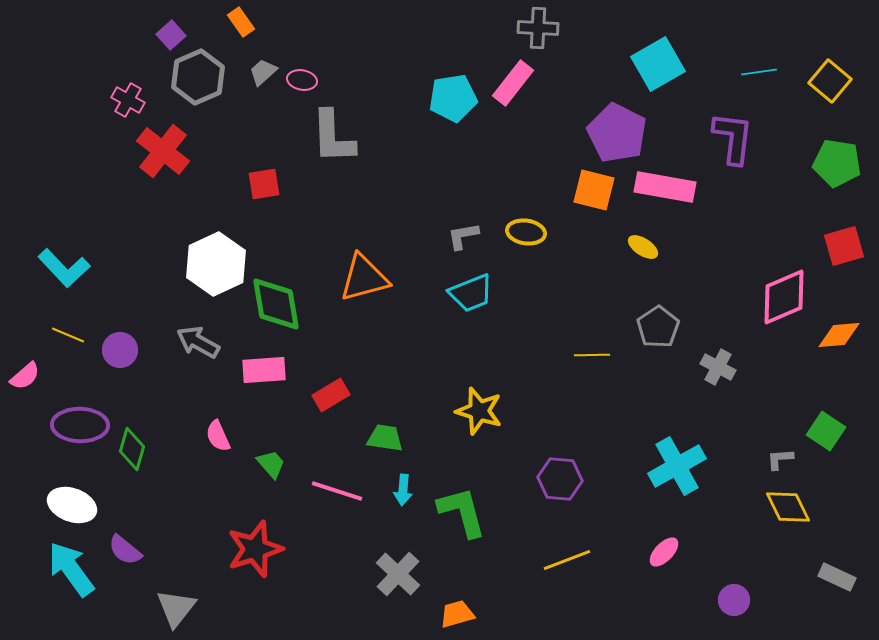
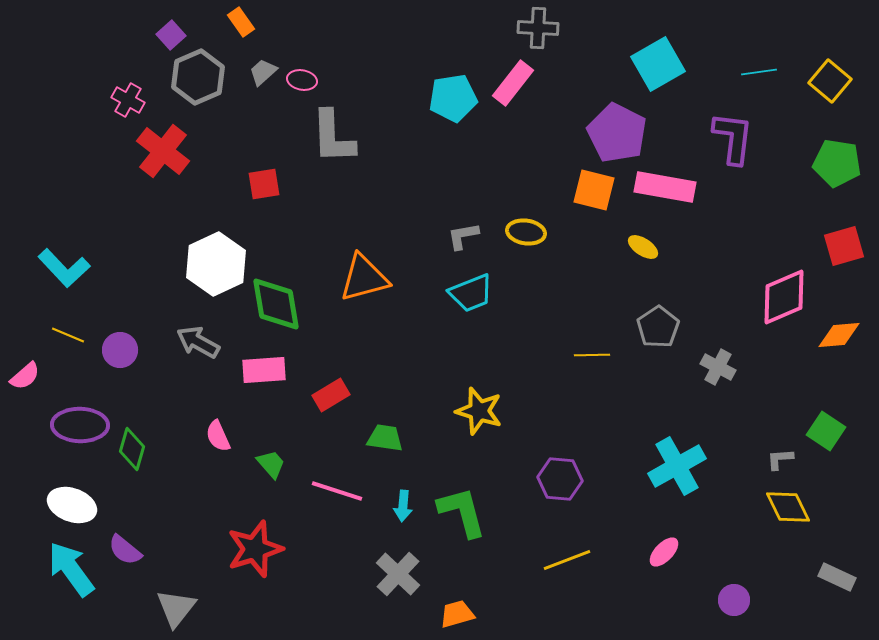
cyan arrow at (403, 490): moved 16 px down
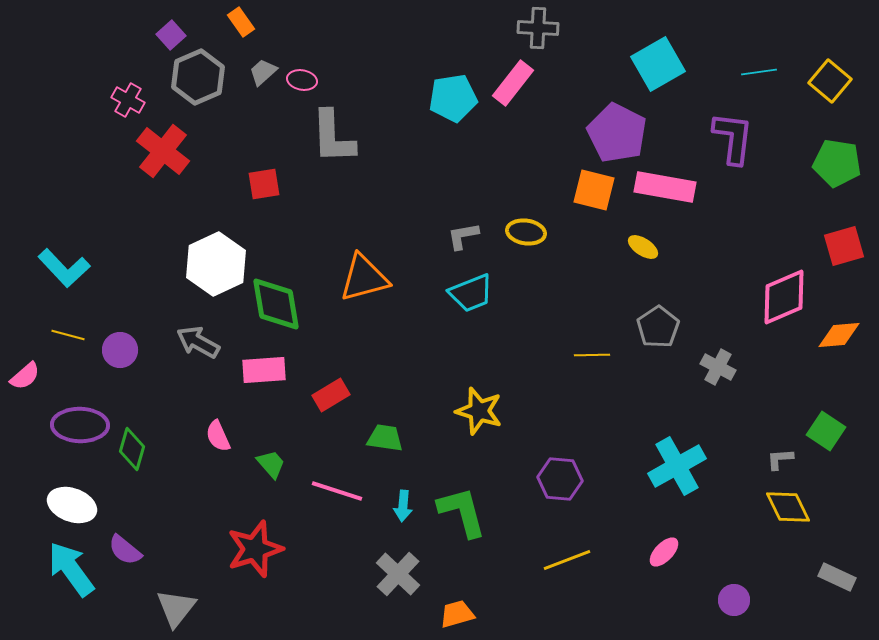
yellow line at (68, 335): rotated 8 degrees counterclockwise
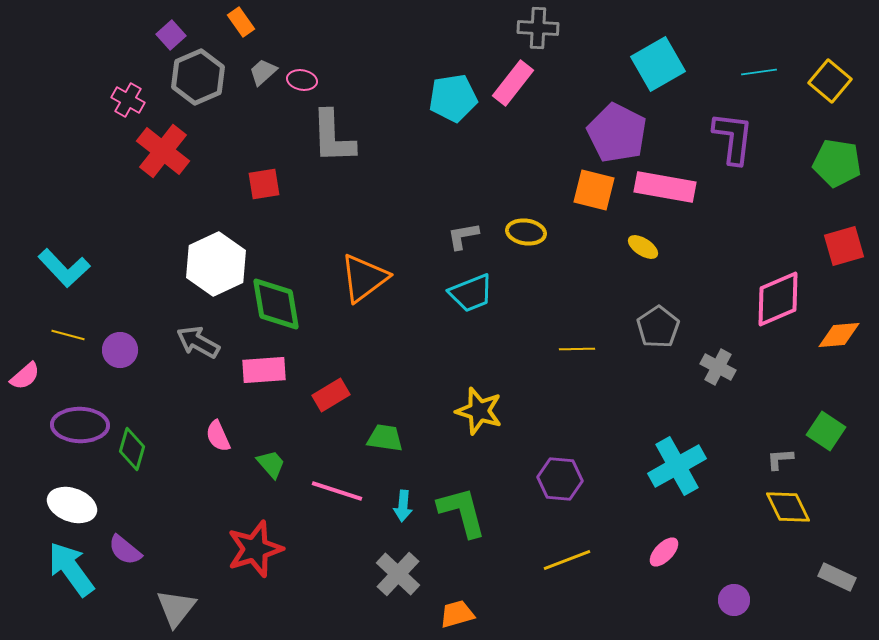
orange triangle at (364, 278): rotated 22 degrees counterclockwise
pink diamond at (784, 297): moved 6 px left, 2 px down
yellow line at (592, 355): moved 15 px left, 6 px up
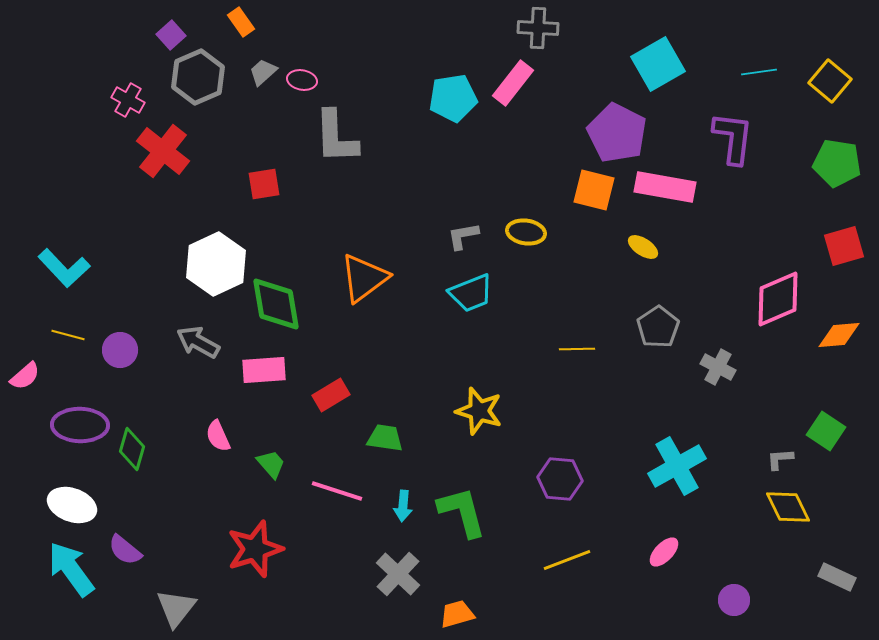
gray L-shape at (333, 137): moved 3 px right
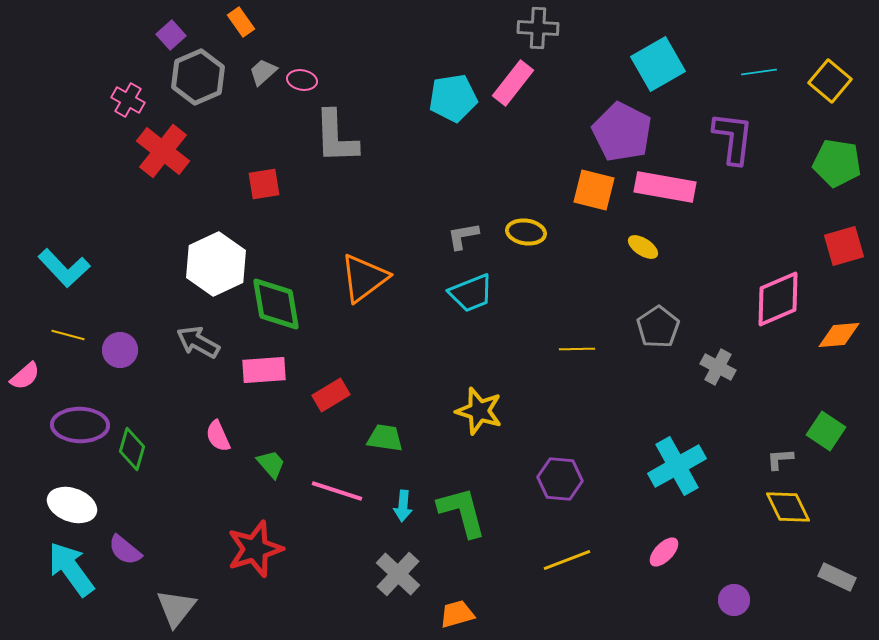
purple pentagon at (617, 133): moved 5 px right, 1 px up
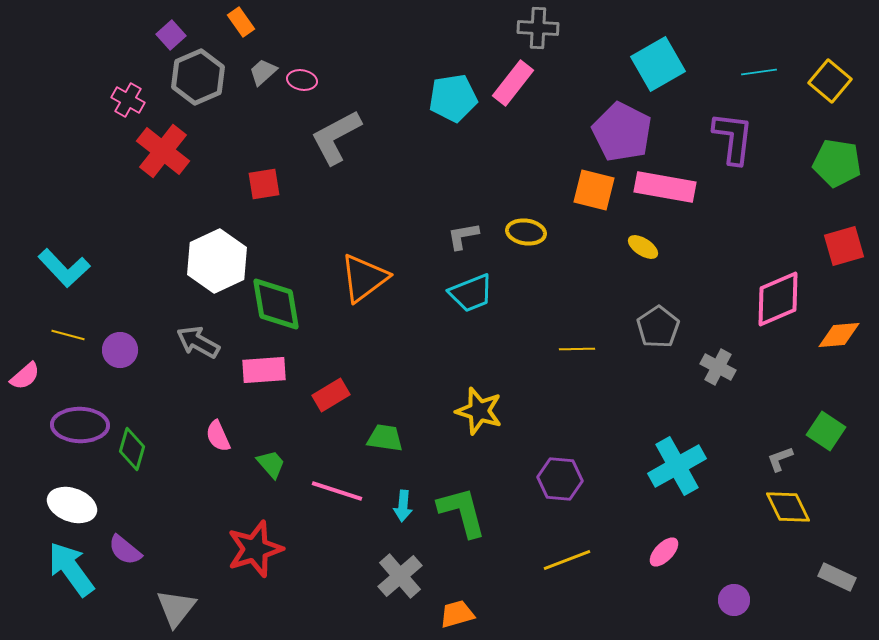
gray L-shape at (336, 137): rotated 64 degrees clockwise
white hexagon at (216, 264): moved 1 px right, 3 px up
gray L-shape at (780, 459): rotated 16 degrees counterclockwise
gray cross at (398, 574): moved 2 px right, 2 px down; rotated 6 degrees clockwise
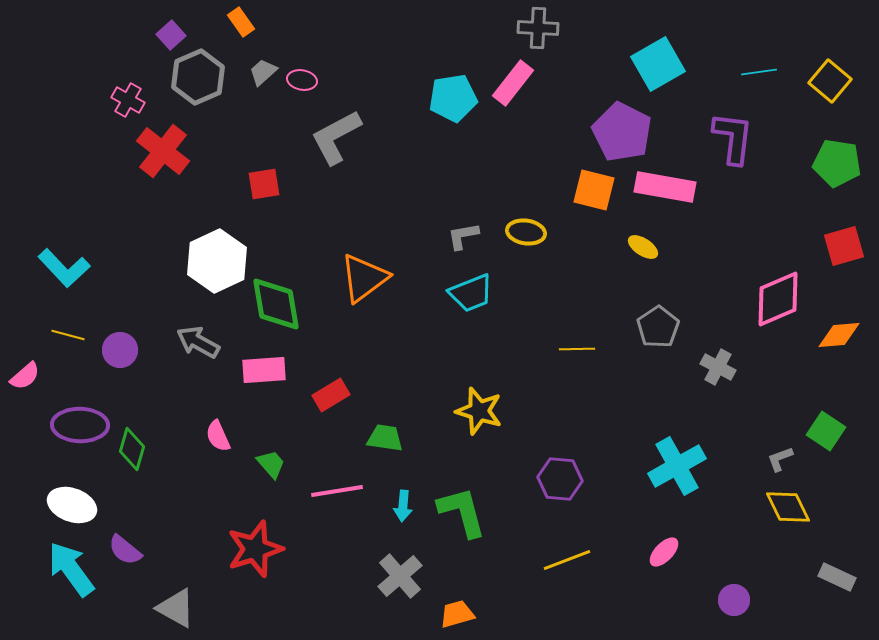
pink line at (337, 491): rotated 27 degrees counterclockwise
gray triangle at (176, 608): rotated 39 degrees counterclockwise
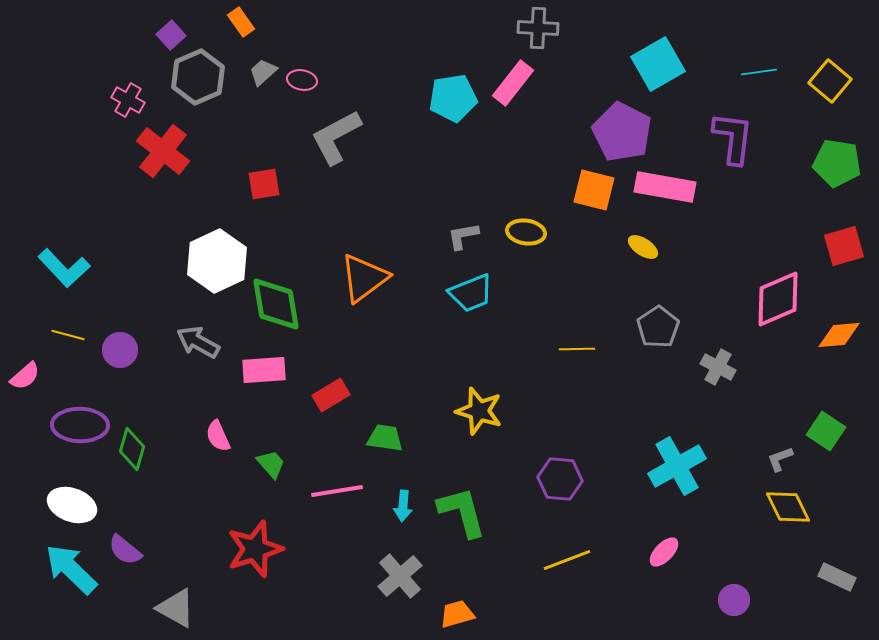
cyan arrow at (71, 569): rotated 10 degrees counterclockwise
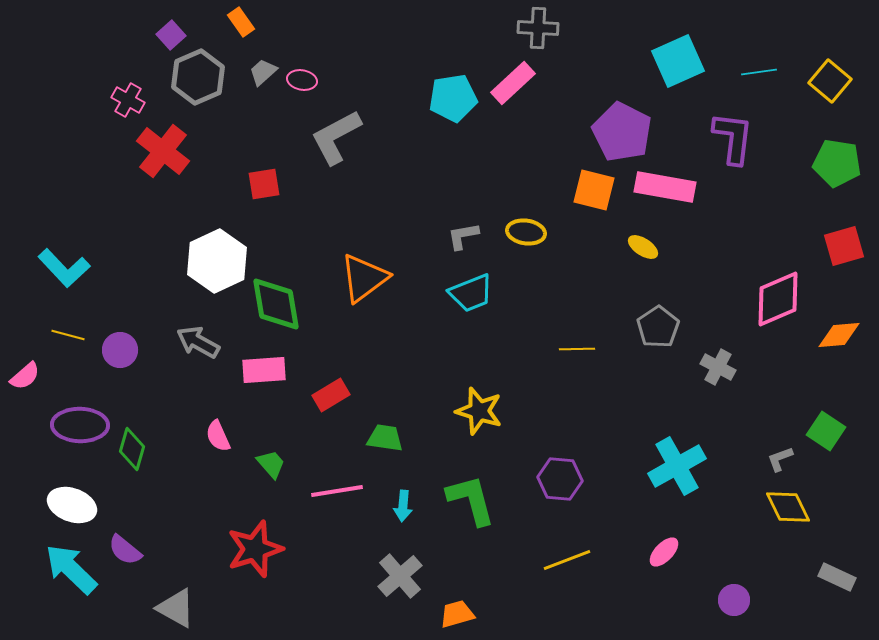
cyan square at (658, 64): moved 20 px right, 3 px up; rotated 6 degrees clockwise
pink rectangle at (513, 83): rotated 9 degrees clockwise
green L-shape at (462, 512): moved 9 px right, 12 px up
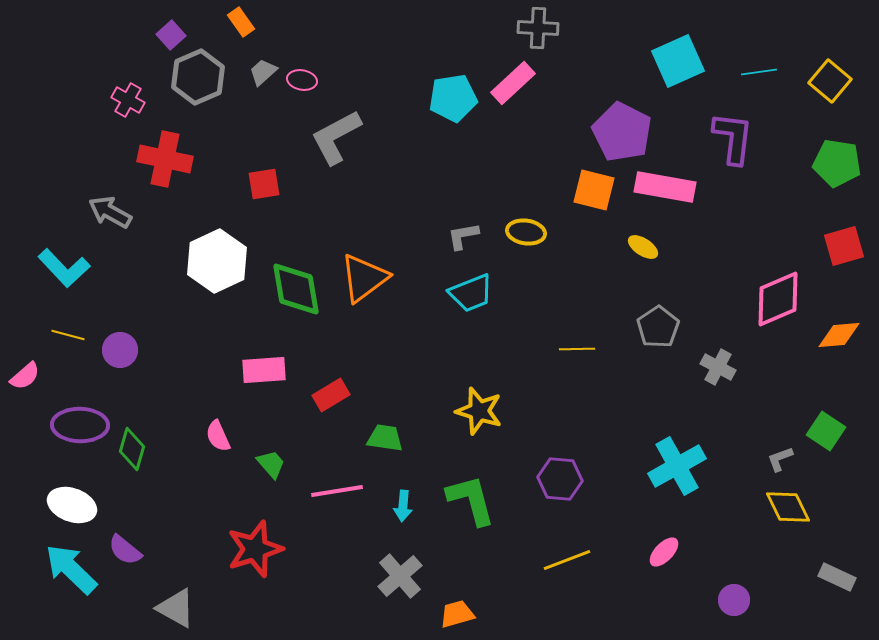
red cross at (163, 151): moved 2 px right, 8 px down; rotated 26 degrees counterclockwise
green diamond at (276, 304): moved 20 px right, 15 px up
gray arrow at (198, 342): moved 88 px left, 130 px up
